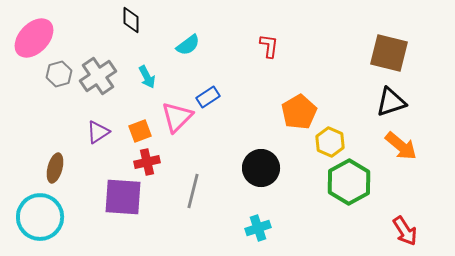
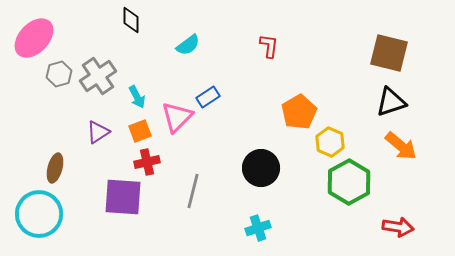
cyan arrow: moved 10 px left, 20 px down
cyan circle: moved 1 px left, 3 px up
red arrow: moved 7 px left, 4 px up; rotated 48 degrees counterclockwise
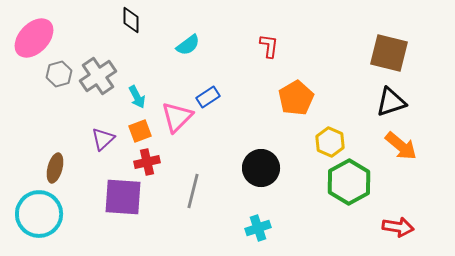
orange pentagon: moved 3 px left, 14 px up
purple triangle: moved 5 px right, 7 px down; rotated 10 degrees counterclockwise
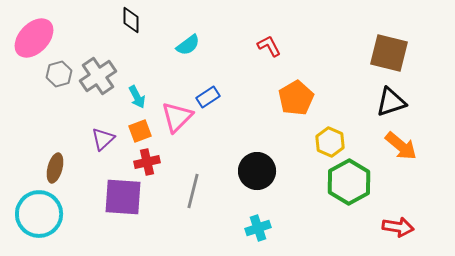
red L-shape: rotated 35 degrees counterclockwise
black circle: moved 4 px left, 3 px down
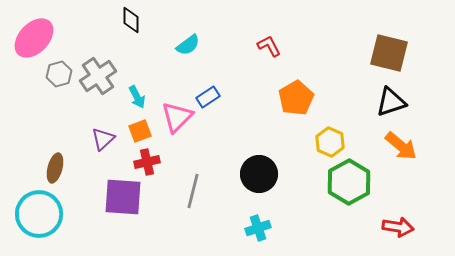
black circle: moved 2 px right, 3 px down
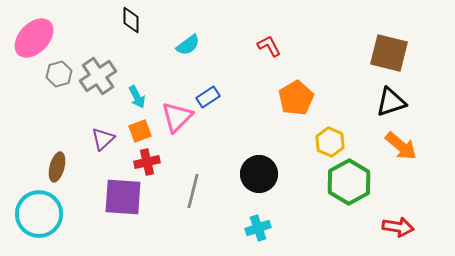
brown ellipse: moved 2 px right, 1 px up
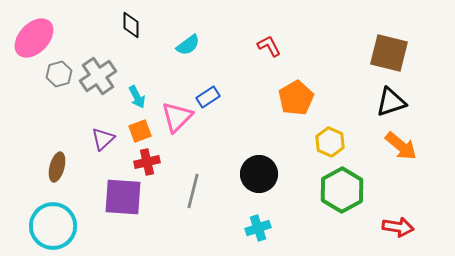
black diamond: moved 5 px down
green hexagon: moved 7 px left, 8 px down
cyan circle: moved 14 px right, 12 px down
